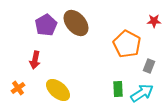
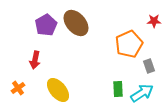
orange pentagon: moved 2 px right; rotated 20 degrees clockwise
gray rectangle: rotated 40 degrees counterclockwise
yellow ellipse: rotated 10 degrees clockwise
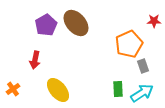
gray rectangle: moved 6 px left
orange cross: moved 5 px left, 1 px down
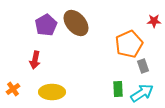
yellow ellipse: moved 6 px left, 2 px down; rotated 50 degrees counterclockwise
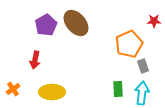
cyan arrow: rotated 50 degrees counterclockwise
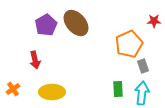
red arrow: rotated 24 degrees counterclockwise
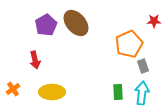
green rectangle: moved 3 px down
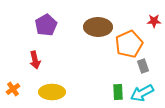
brown ellipse: moved 22 px right, 4 px down; rotated 48 degrees counterclockwise
cyan arrow: rotated 125 degrees counterclockwise
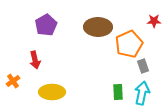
orange cross: moved 8 px up
cyan arrow: rotated 130 degrees clockwise
